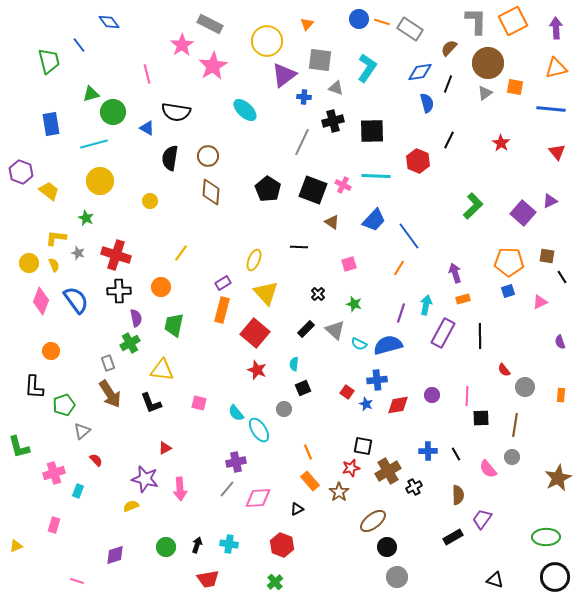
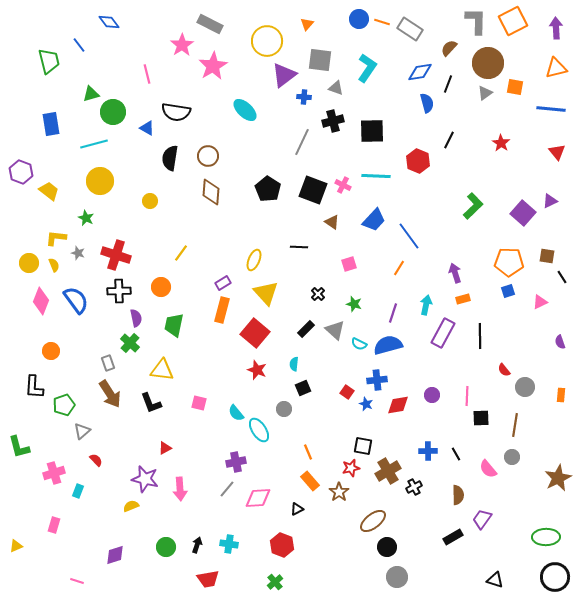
purple line at (401, 313): moved 8 px left
green cross at (130, 343): rotated 18 degrees counterclockwise
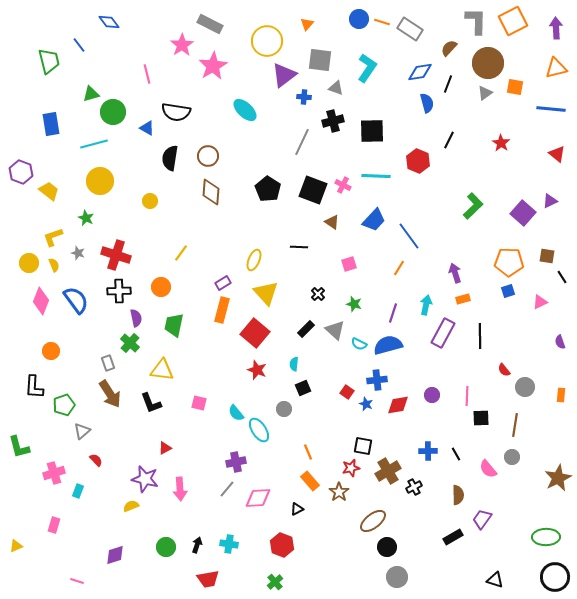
red triangle at (557, 152): moved 2 px down; rotated 12 degrees counterclockwise
yellow L-shape at (56, 238): moved 3 px left, 1 px up; rotated 25 degrees counterclockwise
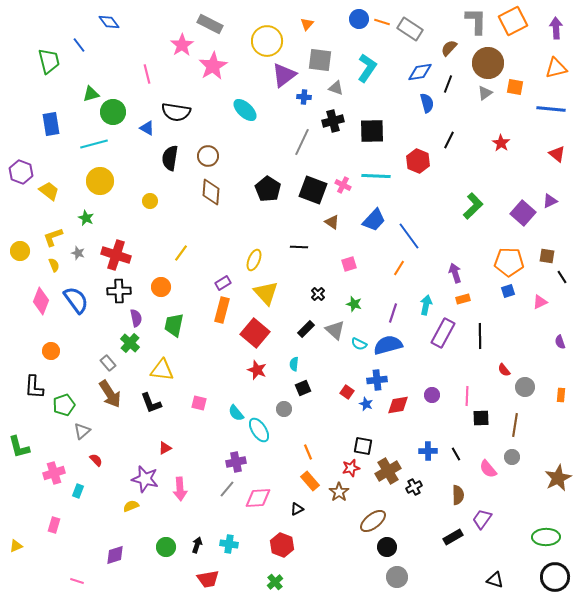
yellow circle at (29, 263): moved 9 px left, 12 px up
gray rectangle at (108, 363): rotated 21 degrees counterclockwise
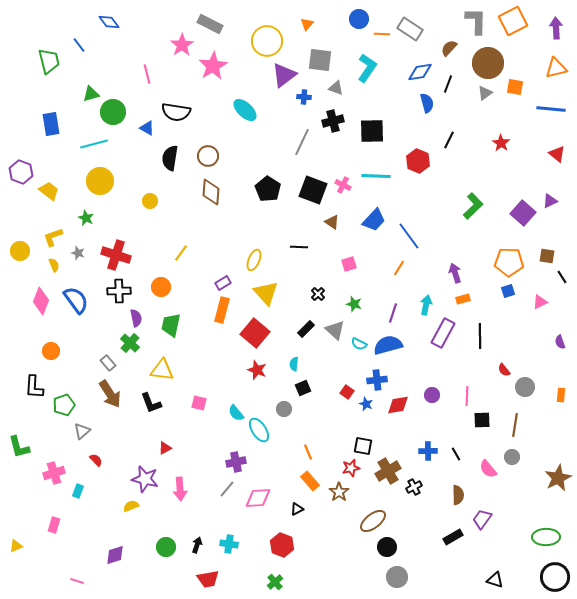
orange line at (382, 22): moved 12 px down; rotated 14 degrees counterclockwise
green trapezoid at (174, 325): moved 3 px left
black square at (481, 418): moved 1 px right, 2 px down
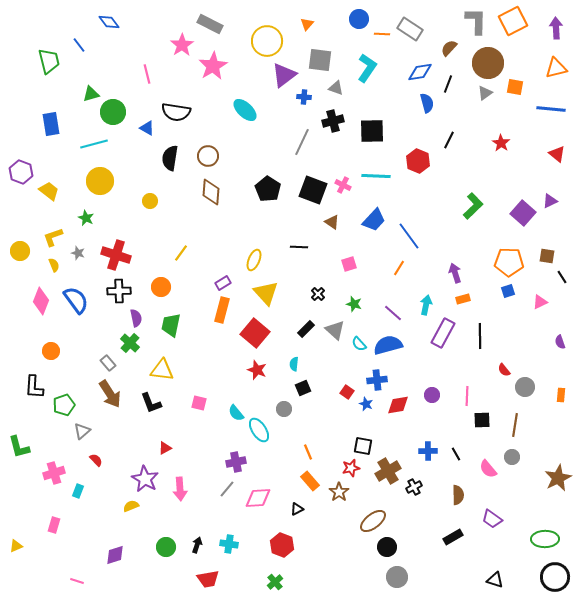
purple line at (393, 313): rotated 66 degrees counterclockwise
cyan semicircle at (359, 344): rotated 21 degrees clockwise
purple star at (145, 479): rotated 16 degrees clockwise
purple trapezoid at (482, 519): moved 10 px right; rotated 90 degrees counterclockwise
green ellipse at (546, 537): moved 1 px left, 2 px down
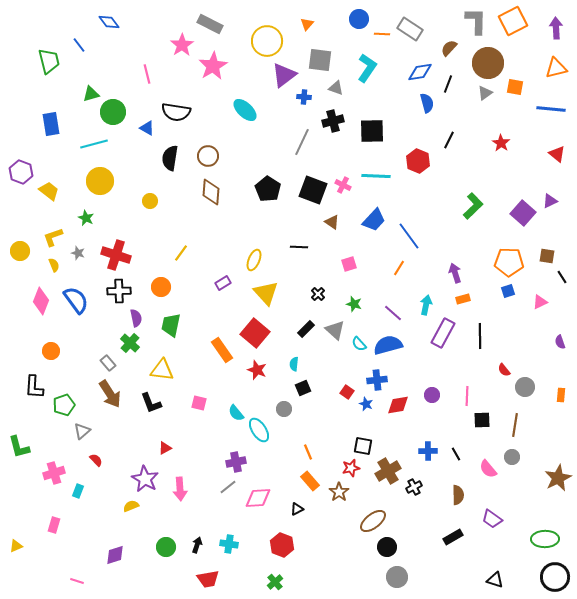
orange rectangle at (222, 310): moved 40 px down; rotated 50 degrees counterclockwise
gray line at (227, 489): moved 1 px right, 2 px up; rotated 12 degrees clockwise
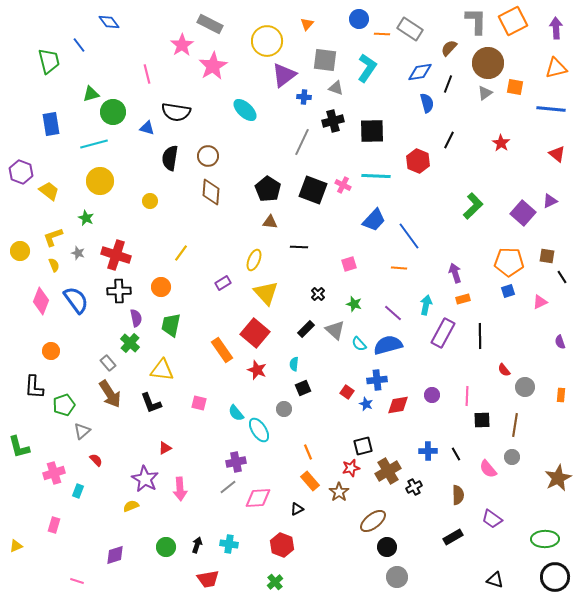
gray square at (320, 60): moved 5 px right
blue triangle at (147, 128): rotated 14 degrees counterclockwise
brown triangle at (332, 222): moved 62 px left; rotated 28 degrees counterclockwise
orange line at (399, 268): rotated 63 degrees clockwise
black square at (363, 446): rotated 24 degrees counterclockwise
